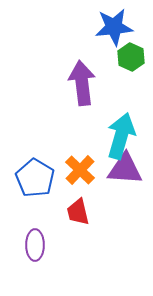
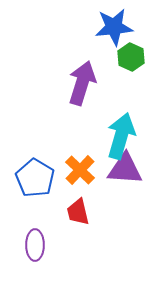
purple arrow: rotated 24 degrees clockwise
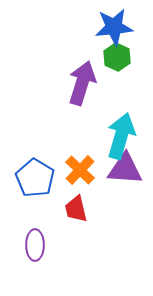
green hexagon: moved 14 px left
red trapezoid: moved 2 px left, 3 px up
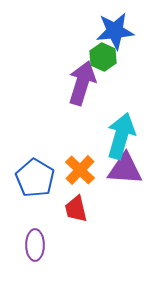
blue star: moved 1 px right, 4 px down
green hexagon: moved 14 px left
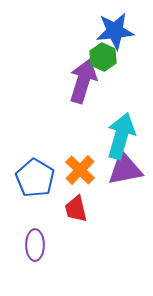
purple arrow: moved 1 px right, 2 px up
purple triangle: rotated 15 degrees counterclockwise
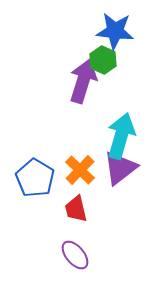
blue star: rotated 12 degrees clockwise
green hexagon: moved 3 px down
purple triangle: moved 5 px left, 1 px up; rotated 27 degrees counterclockwise
purple ellipse: moved 40 px right, 10 px down; rotated 40 degrees counterclockwise
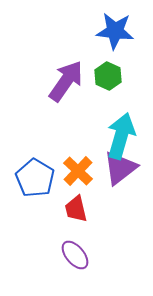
green hexagon: moved 5 px right, 16 px down
purple arrow: moved 17 px left; rotated 18 degrees clockwise
orange cross: moved 2 px left, 1 px down
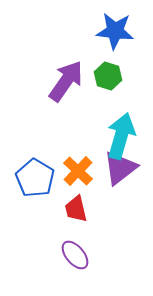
green hexagon: rotated 8 degrees counterclockwise
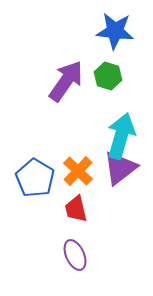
purple ellipse: rotated 16 degrees clockwise
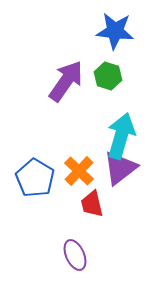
orange cross: moved 1 px right
red trapezoid: moved 16 px right, 5 px up
